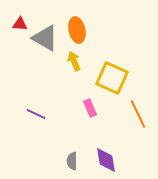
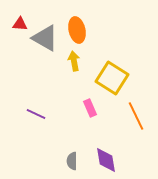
yellow arrow: rotated 12 degrees clockwise
yellow square: rotated 8 degrees clockwise
orange line: moved 2 px left, 2 px down
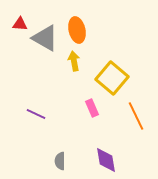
yellow square: rotated 8 degrees clockwise
pink rectangle: moved 2 px right
gray semicircle: moved 12 px left
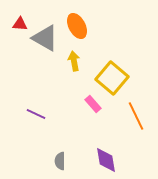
orange ellipse: moved 4 px up; rotated 15 degrees counterclockwise
pink rectangle: moved 1 px right, 4 px up; rotated 18 degrees counterclockwise
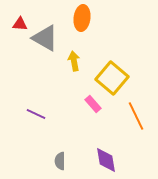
orange ellipse: moved 5 px right, 8 px up; rotated 35 degrees clockwise
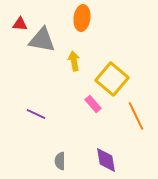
gray triangle: moved 3 px left, 2 px down; rotated 20 degrees counterclockwise
yellow square: moved 1 px down
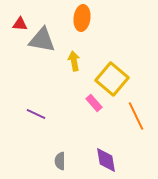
pink rectangle: moved 1 px right, 1 px up
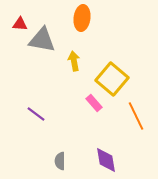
purple line: rotated 12 degrees clockwise
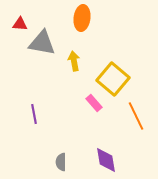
gray triangle: moved 3 px down
yellow square: moved 1 px right
purple line: moved 2 px left; rotated 42 degrees clockwise
gray semicircle: moved 1 px right, 1 px down
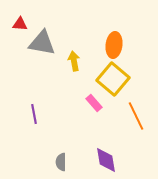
orange ellipse: moved 32 px right, 27 px down
